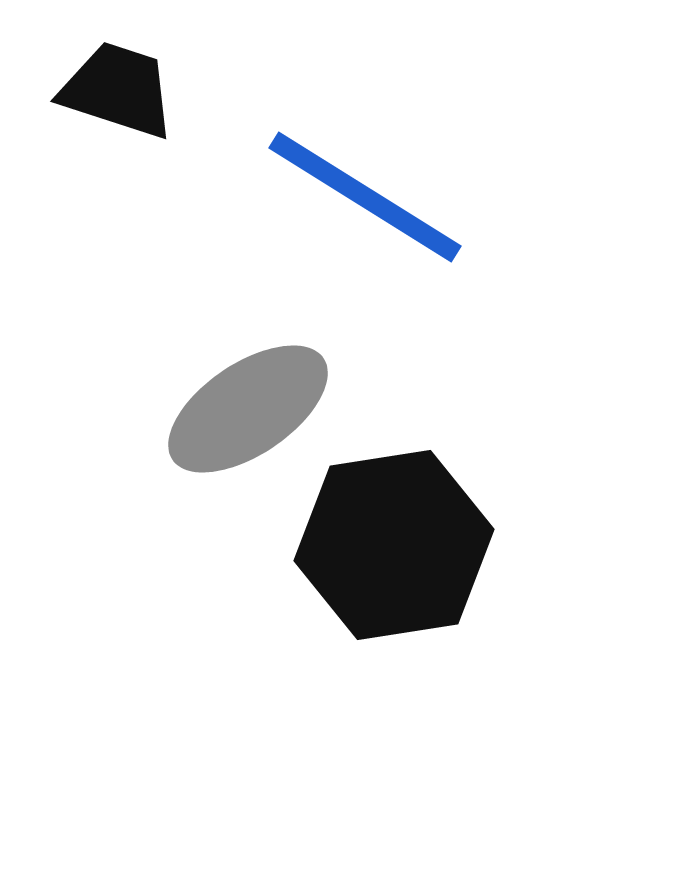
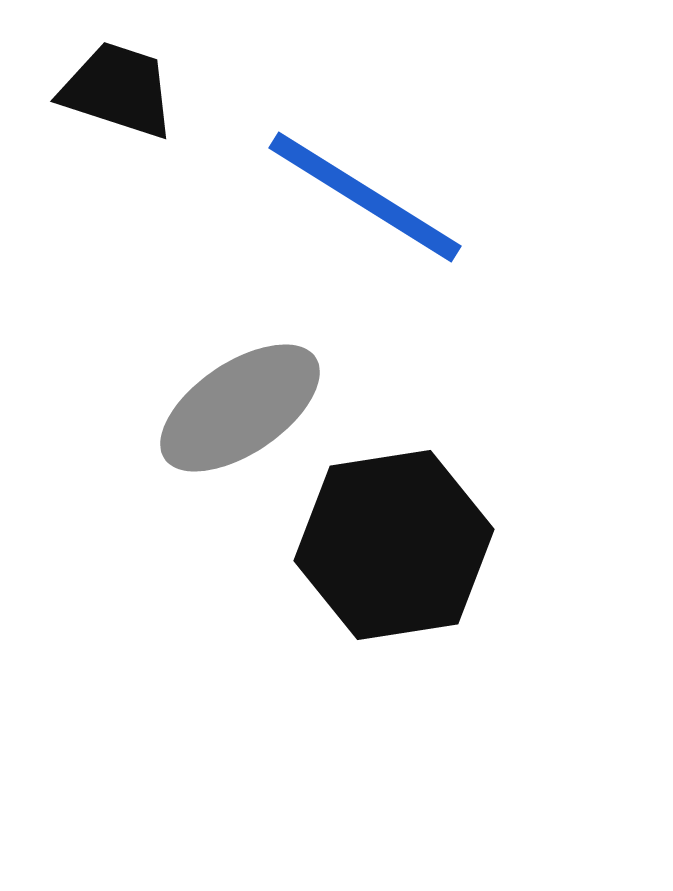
gray ellipse: moved 8 px left, 1 px up
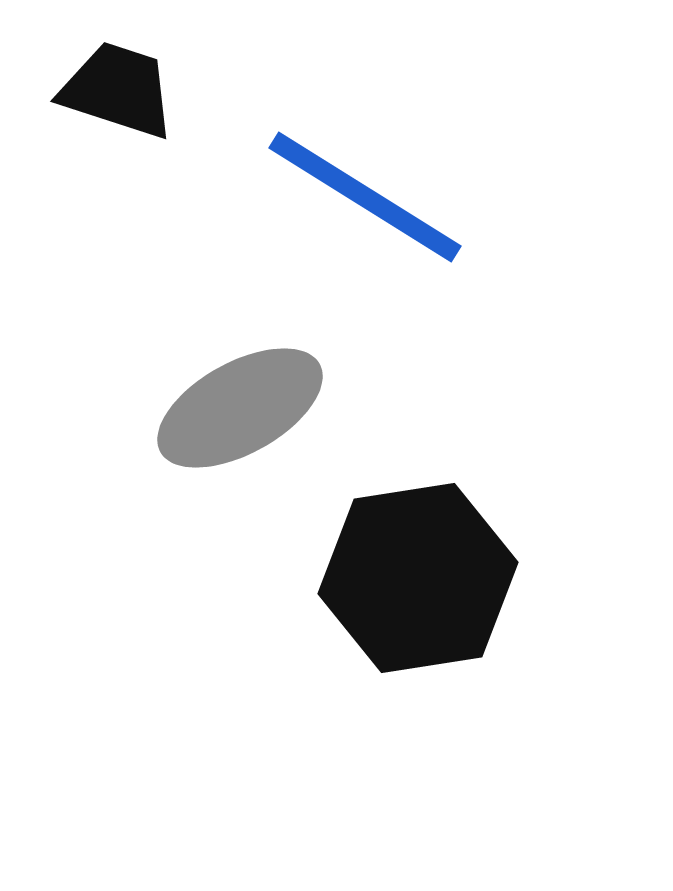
gray ellipse: rotated 5 degrees clockwise
black hexagon: moved 24 px right, 33 px down
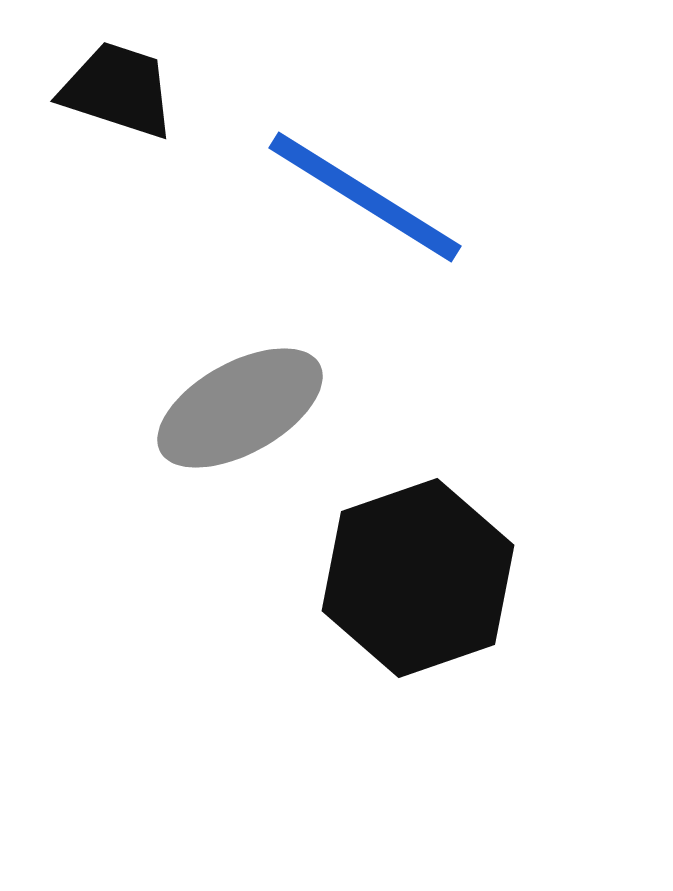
black hexagon: rotated 10 degrees counterclockwise
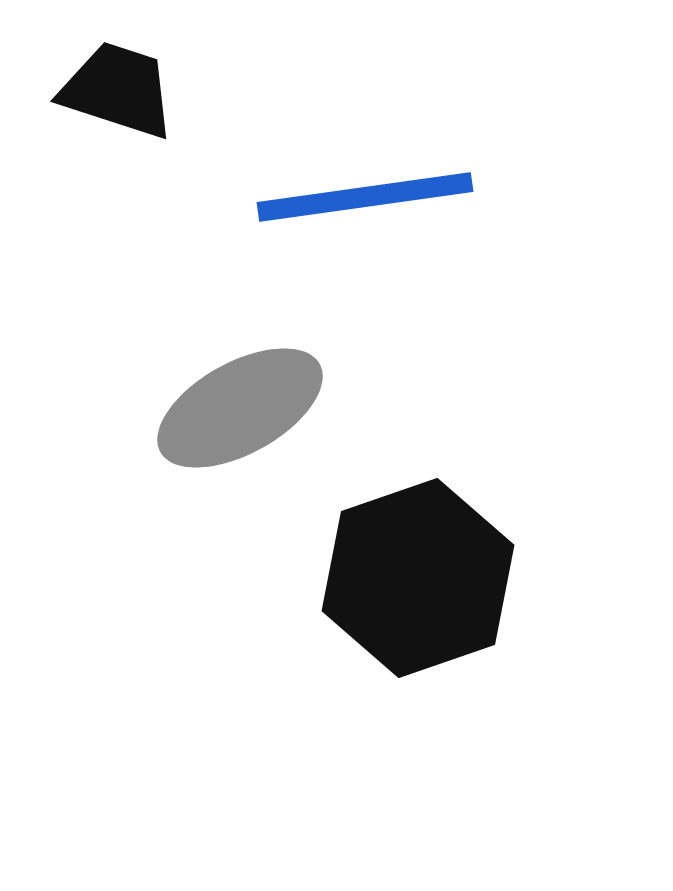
blue line: rotated 40 degrees counterclockwise
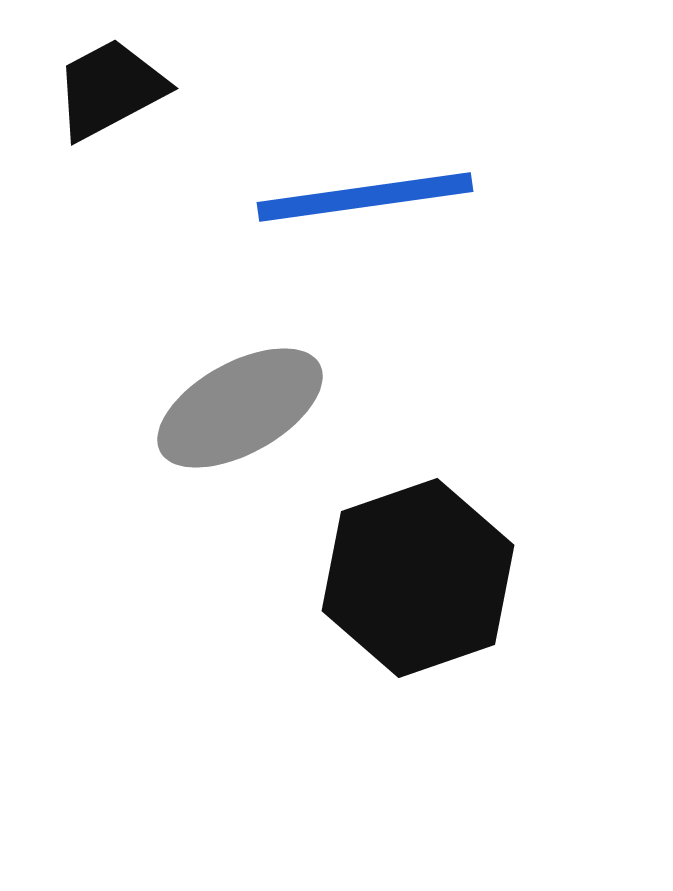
black trapezoid: moved 8 px left, 1 px up; rotated 46 degrees counterclockwise
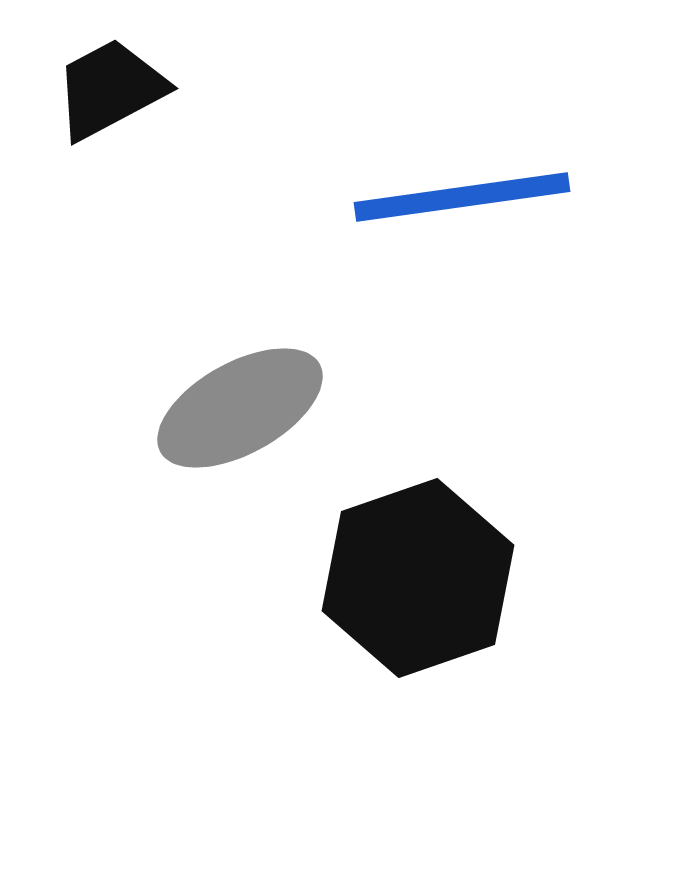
blue line: moved 97 px right
